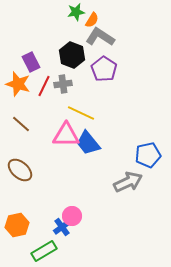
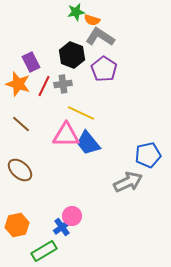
orange semicircle: rotated 77 degrees clockwise
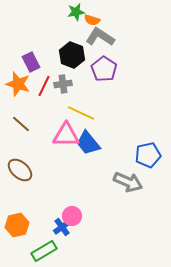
gray arrow: rotated 48 degrees clockwise
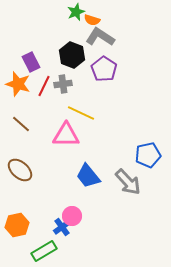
green star: rotated 12 degrees counterclockwise
blue trapezoid: moved 33 px down
gray arrow: rotated 24 degrees clockwise
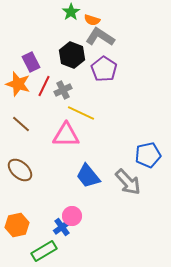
green star: moved 5 px left; rotated 12 degrees counterclockwise
gray cross: moved 6 px down; rotated 18 degrees counterclockwise
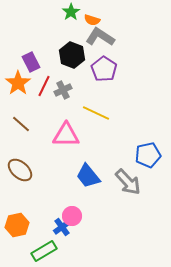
orange star: moved 1 px up; rotated 20 degrees clockwise
yellow line: moved 15 px right
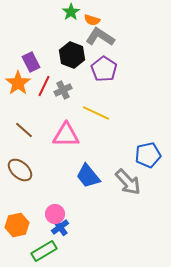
brown line: moved 3 px right, 6 px down
pink circle: moved 17 px left, 2 px up
blue cross: moved 2 px left
